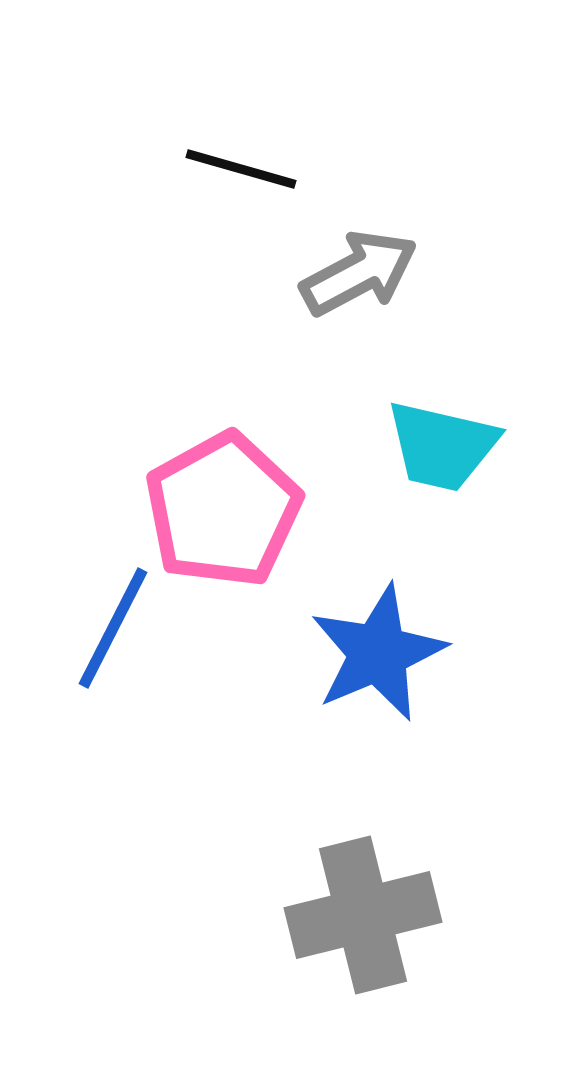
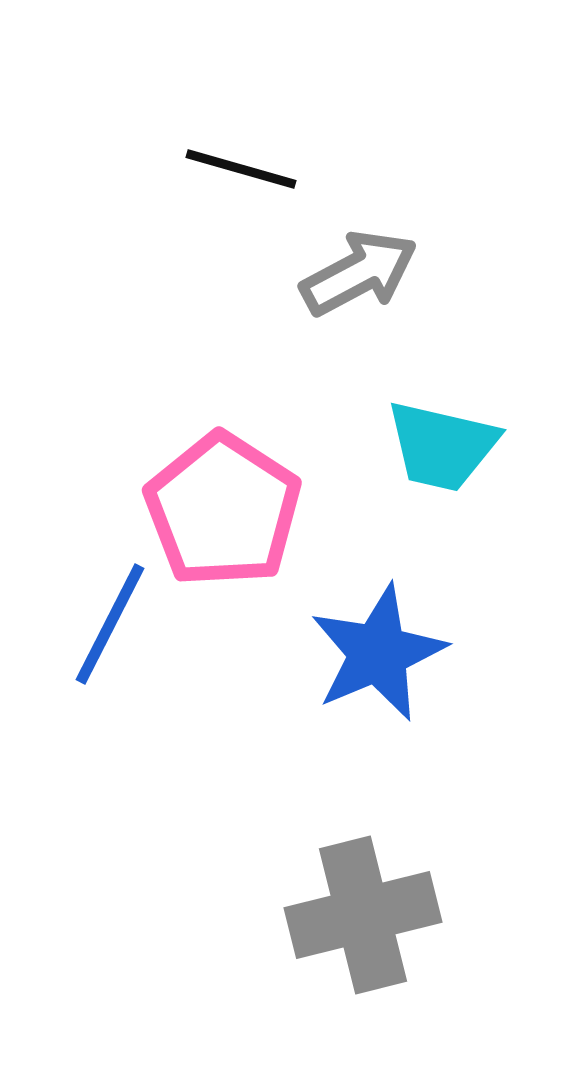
pink pentagon: rotated 10 degrees counterclockwise
blue line: moved 3 px left, 4 px up
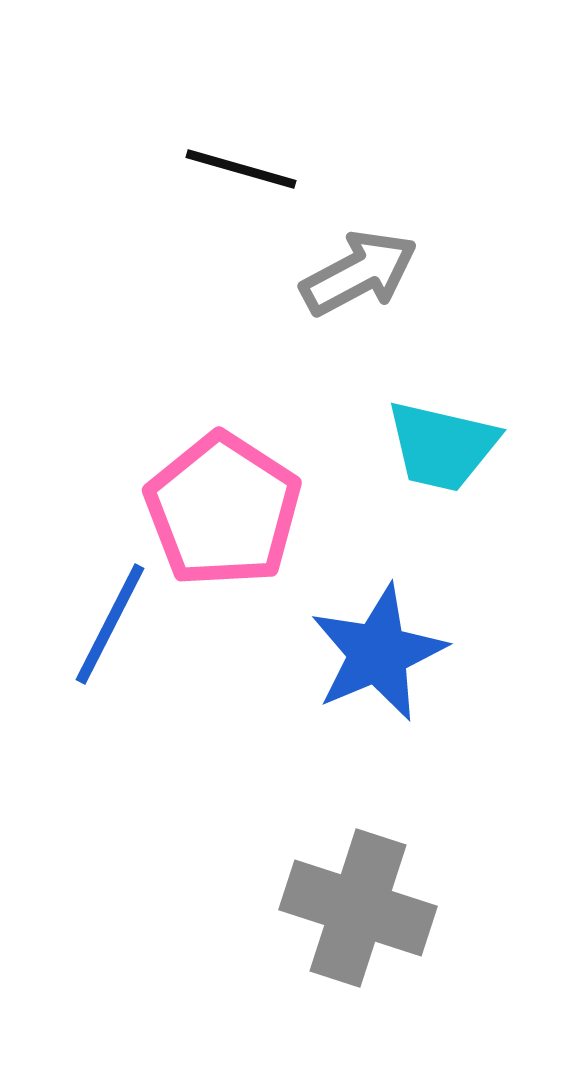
gray cross: moved 5 px left, 7 px up; rotated 32 degrees clockwise
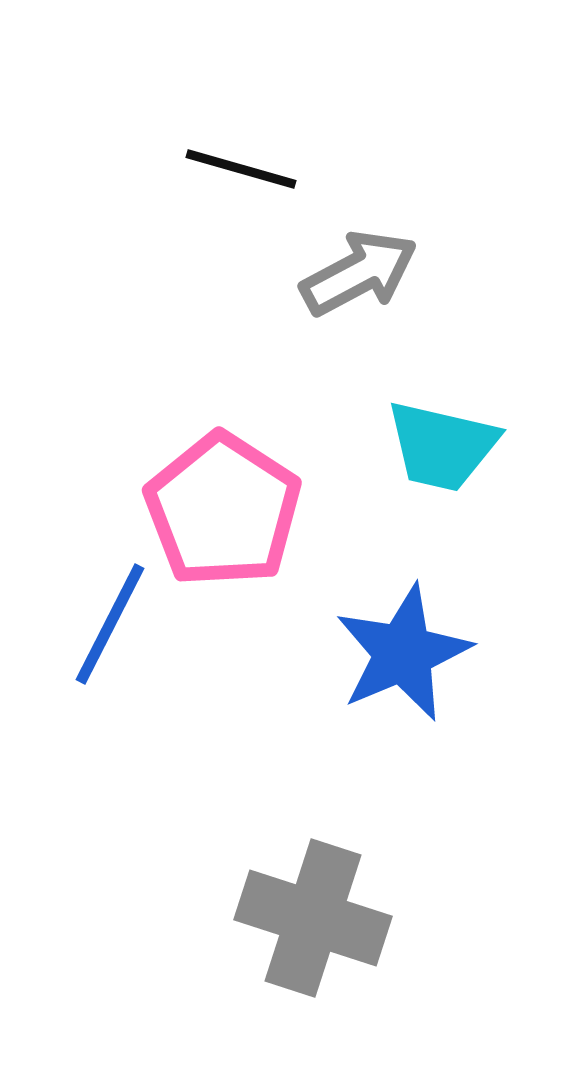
blue star: moved 25 px right
gray cross: moved 45 px left, 10 px down
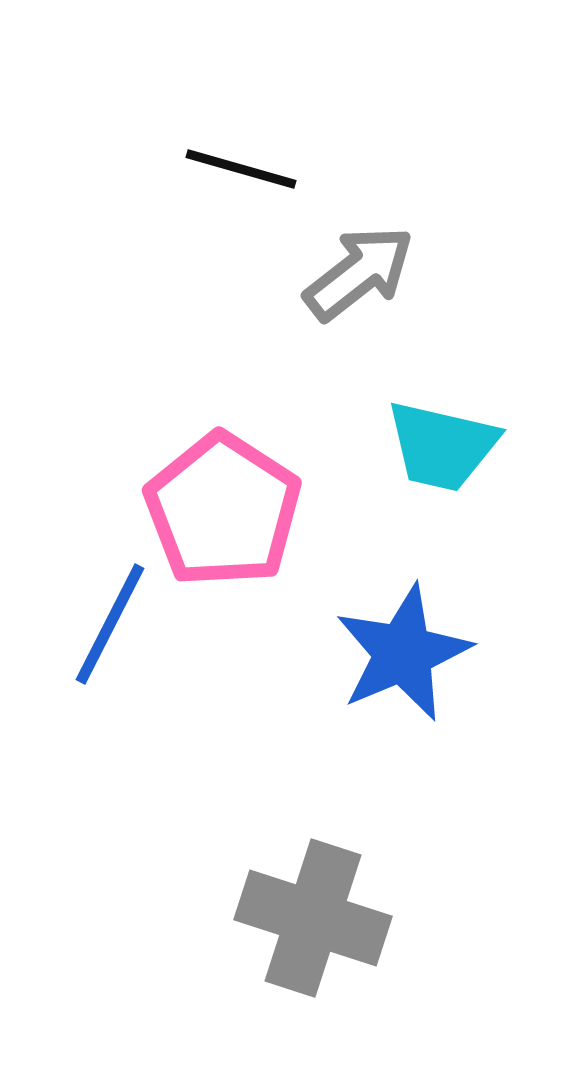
gray arrow: rotated 10 degrees counterclockwise
